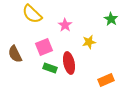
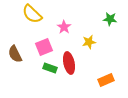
green star: moved 1 px left; rotated 24 degrees counterclockwise
pink star: moved 1 px left, 2 px down
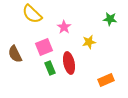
green rectangle: rotated 48 degrees clockwise
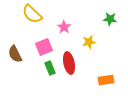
orange rectangle: rotated 14 degrees clockwise
